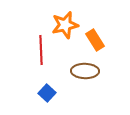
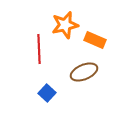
orange rectangle: rotated 35 degrees counterclockwise
red line: moved 2 px left, 1 px up
brown ellipse: moved 1 px left, 1 px down; rotated 24 degrees counterclockwise
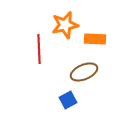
orange rectangle: moved 1 px up; rotated 20 degrees counterclockwise
blue square: moved 21 px right, 7 px down; rotated 18 degrees clockwise
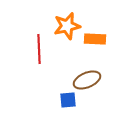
orange star: moved 2 px right, 1 px down
brown ellipse: moved 3 px right, 8 px down
blue square: rotated 24 degrees clockwise
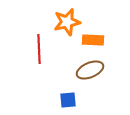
orange star: moved 4 px up
orange rectangle: moved 2 px left, 1 px down
brown ellipse: moved 3 px right, 10 px up
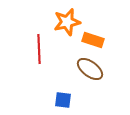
orange rectangle: rotated 15 degrees clockwise
brown ellipse: moved 1 px up; rotated 60 degrees clockwise
blue square: moved 5 px left; rotated 12 degrees clockwise
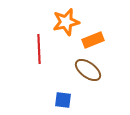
orange star: moved 1 px left
orange rectangle: rotated 40 degrees counterclockwise
brown ellipse: moved 2 px left, 1 px down
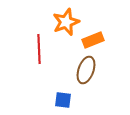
orange star: rotated 8 degrees counterclockwise
brown ellipse: moved 2 px left; rotated 72 degrees clockwise
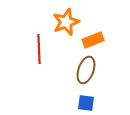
blue square: moved 23 px right, 3 px down
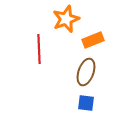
orange star: moved 3 px up
brown ellipse: moved 2 px down
